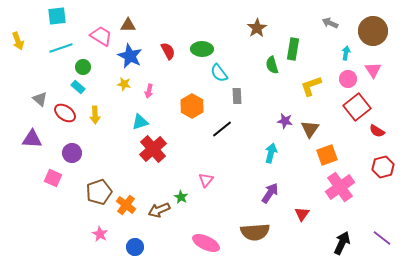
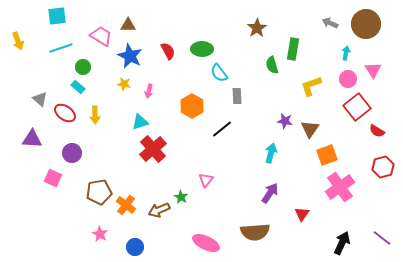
brown circle at (373, 31): moved 7 px left, 7 px up
brown pentagon at (99, 192): rotated 10 degrees clockwise
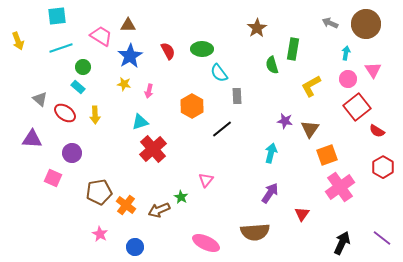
blue star at (130, 56): rotated 15 degrees clockwise
yellow L-shape at (311, 86): rotated 10 degrees counterclockwise
red hexagon at (383, 167): rotated 15 degrees counterclockwise
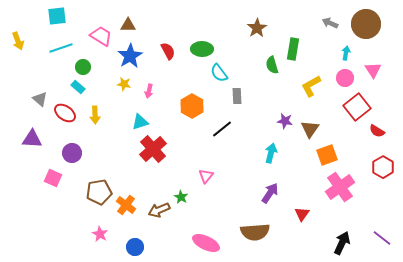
pink circle at (348, 79): moved 3 px left, 1 px up
pink triangle at (206, 180): moved 4 px up
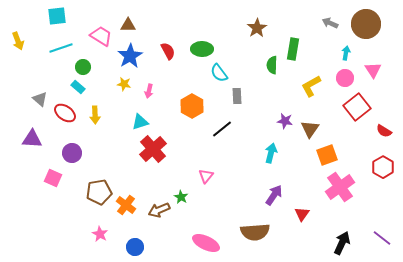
green semicircle at (272, 65): rotated 18 degrees clockwise
red semicircle at (377, 131): moved 7 px right
purple arrow at (270, 193): moved 4 px right, 2 px down
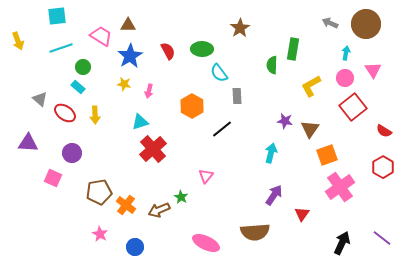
brown star at (257, 28): moved 17 px left
red square at (357, 107): moved 4 px left
purple triangle at (32, 139): moved 4 px left, 4 px down
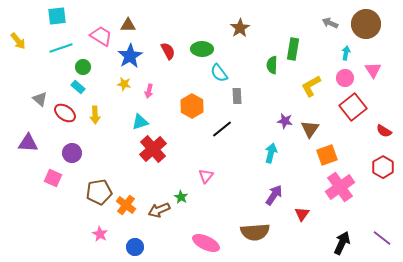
yellow arrow at (18, 41): rotated 18 degrees counterclockwise
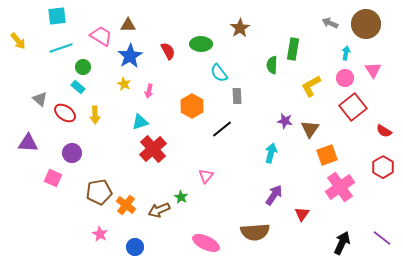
green ellipse at (202, 49): moved 1 px left, 5 px up
yellow star at (124, 84): rotated 16 degrees clockwise
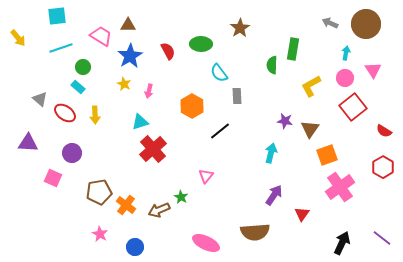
yellow arrow at (18, 41): moved 3 px up
black line at (222, 129): moved 2 px left, 2 px down
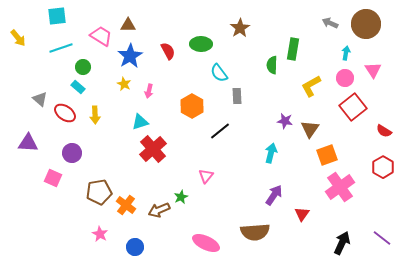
green star at (181, 197): rotated 16 degrees clockwise
